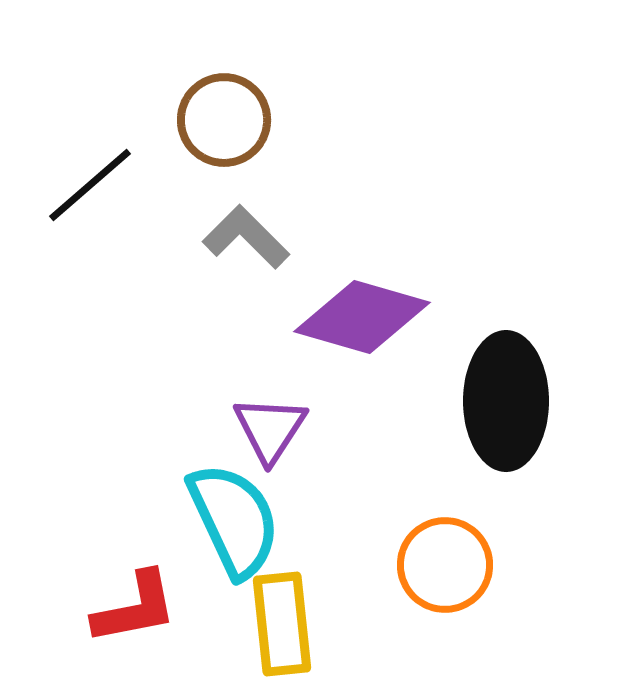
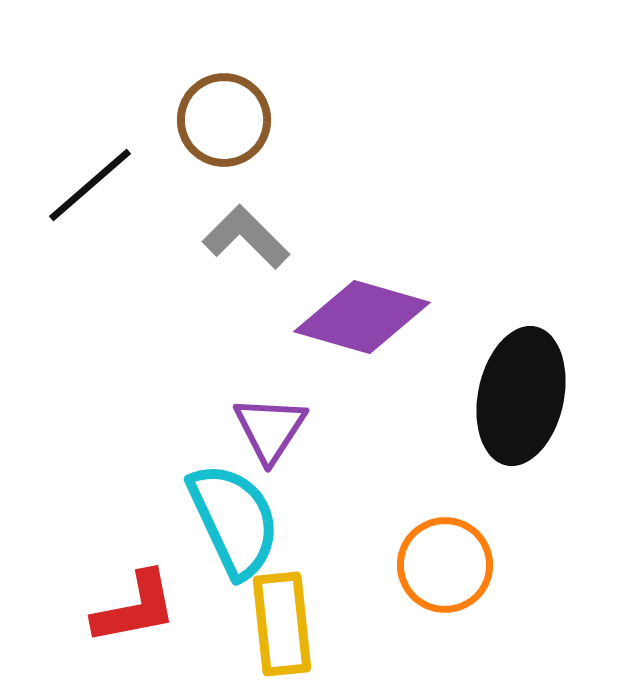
black ellipse: moved 15 px right, 5 px up; rotated 12 degrees clockwise
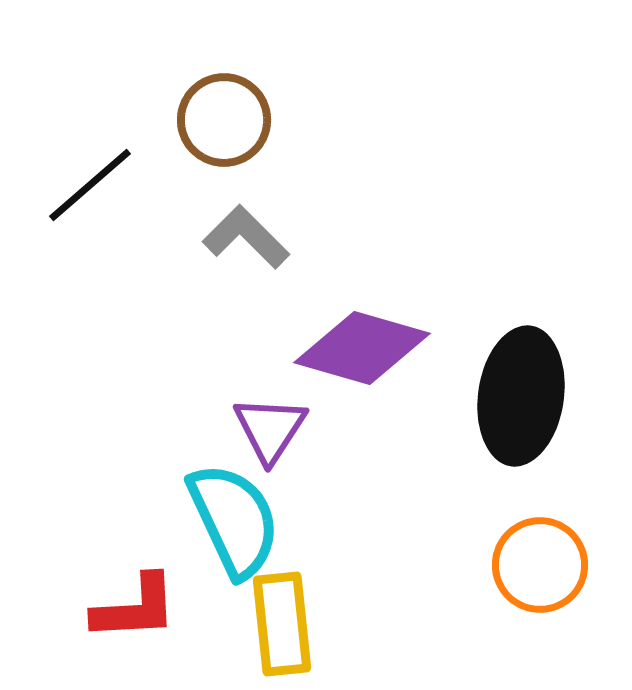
purple diamond: moved 31 px down
black ellipse: rotated 4 degrees counterclockwise
orange circle: moved 95 px right
red L-shape: rotated 8 degrees clockwise
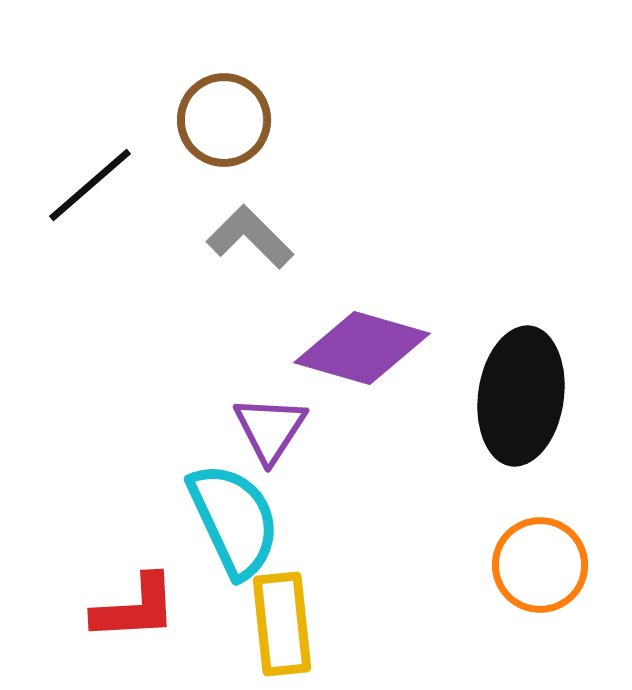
gray L-shape: moved 4 px right
